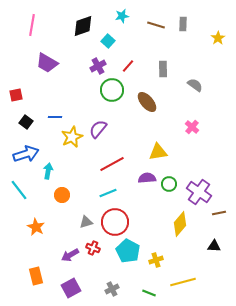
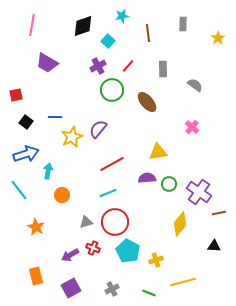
brown line at (156, 25): moved 8 px left, 8 px down; rotated 66 degrees clockwise
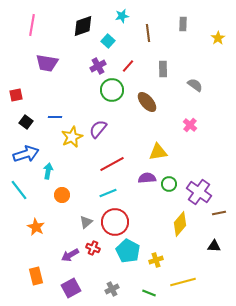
purple trapezoid at (47, 63): rotated 20 degrees counterclockwise
pink cross at (192, 127): moved 2 px left, 2 px up
gray triangle at (86, 222): rotated 24 degrees counterclockwise
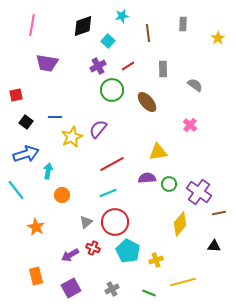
red line at (128, 66): rotated 16 degrees clockwise
cyan line at (19, 190): moved 3 px left
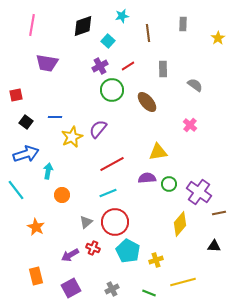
purple cross at (98, 66): moved 2 px right
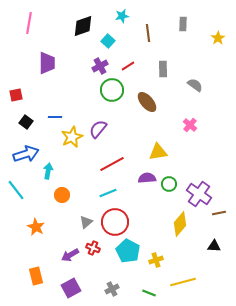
pink line at (32, 25): moved 3 px left, 2 px up
purple trapezoid at (47, 63): rotated 100 degrees counterclockwise
purple cross at (199, 192): moved 2 px down
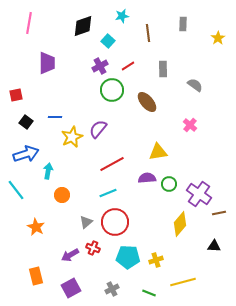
cyan pentagon at (128, 251): moved 6 px down; rotated 25 degrees counterclockwise
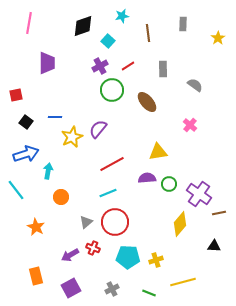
orange circle at (62, 195): moved 1 px left, 2 px down
